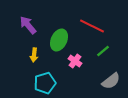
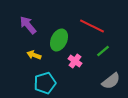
yellow arrow: rotated 104 degrees clockwise
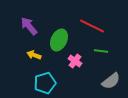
purple arrow: moved 1 px right, 1 px down
green line: moved 2 px left; rotated 48 degrees clockwise
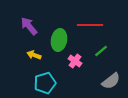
red line: moved 2 px left, 1 px up; rotated 25 degrees counterclockwise
green ellipse: rotated 15 degrees counterclockwise
green line: rotated 48 degrees counterclockwise
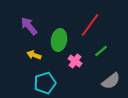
red line: rotated 55 degrees counterclockwise
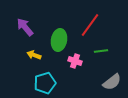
purple arrow: moved 4 px left, 1 px down
green line: rotated 32 degrees clockwise
pink cross: rotated 16 degrees counterclockwise
gray semicircle: moved 1 px right, 1 px down
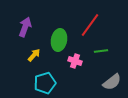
purple arrow: rotated 60 degrees clockwise
yellow arrow: rotated 112 degrees clockwise
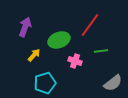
green ellipse: rotated 60 degrees clockwise
gray semicircle: moved 1 px right, 1 px down
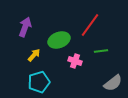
cyan pentagon: moved 6 px left, 1 px up
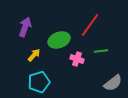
pink cross: moved 2 px right, 2 px up
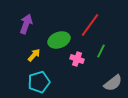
purple arrow: moved 1 px right, 3 px up
green line: rotated 56 degrees counterclockwise
